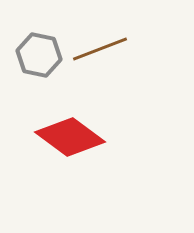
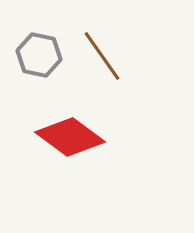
brown line: moved 2 px right, 7 px down; rotated 76 degrees clockwise
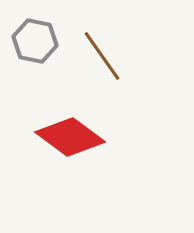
gray hexagon: moved 4 px left, 14 px up
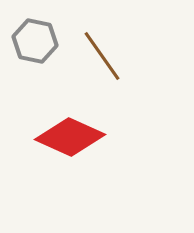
red diamond: rotated 12 degrees counterclockwise
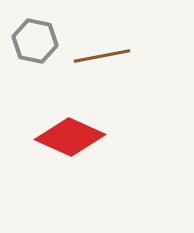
brown line: rotated 66 degrees counterclockwise
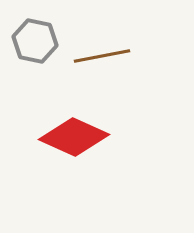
red diamond: moved 4 px right
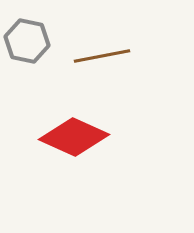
gray hexagon: moved 8 px left
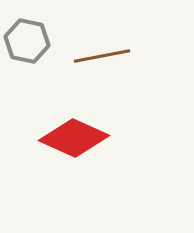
red diamond: moved 1 px down
